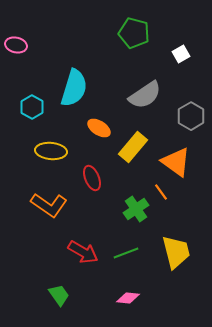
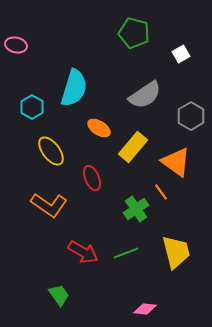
yellow ellipse: rotated 48 degrees clockwise
pink diamond: moved 17 px right, 11 px down
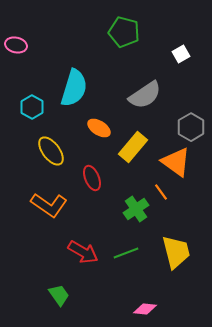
green pentagon: moved 10 px left, 1 px up
gray hexagon: moved 11 px down
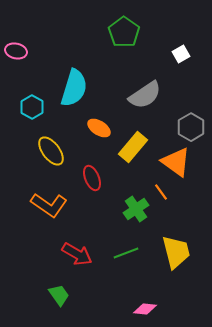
green pentagon: rotated 20 degrees clockwise
pink ellipse: moved 6 px down
red arrow: moved 6 px left, 2 px down
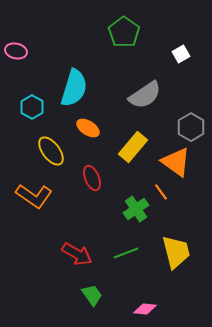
orange ellipse: moved 11 px left
orange L-shape: moved 15 px left, 9 px up
green trapezoid: moved 33 px right
